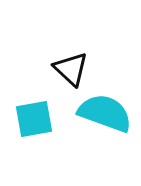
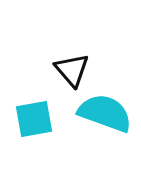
black triangle: moved 1 px right, 1 px down; rotated 6 degrees clockwise
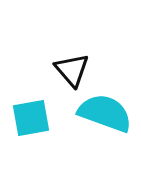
cyan square: moved 3 px left, 1 px up
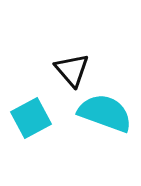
cyan square: rotated 18 degrees counterclockwise
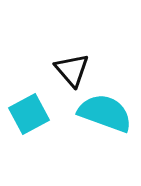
cyan square: moved 2 px left, 4 px up
